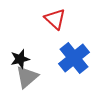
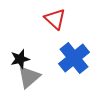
gray triangle: moved 2 px right
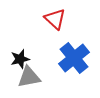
gray triangle: rotated 30 degrees clockwise
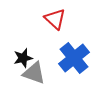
black star: moved 3 px right, 1 px up
gray triangle: moved 5 px right, 4 px up; rotated 30 degrees clockwise
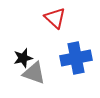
red triangle: moved 1 px up
blue cross: moved 2 px right; rotated 28 degrees clockwise
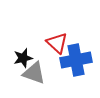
red triangle: moved 2 px right, 25 px down
blue cross: moved 2 px down
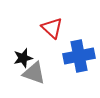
red triangle: moved 5 px left, 15 px up
blue cross: moved 3 px right, 4 px up
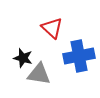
black star: rotated 30 degrees clockwise
gray triangle: moved 5 px right, 1 px down; rotated 10 degrees counterclockwise
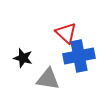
red triangle: moved 14 px right, 5 px down
gray triangle: moved 9 px right, 5 px down
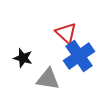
blue cross: rotated 24 degrees counterclockwise
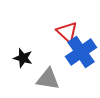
red triangle: moved 1 px right, 1 px up
blue cross: moved 2 px right, 4 px up
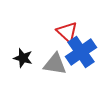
gray triangle: moved 7 px right, 15 px up
